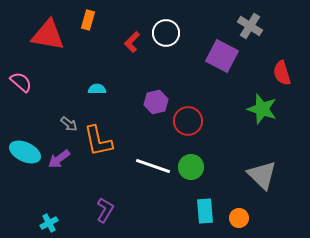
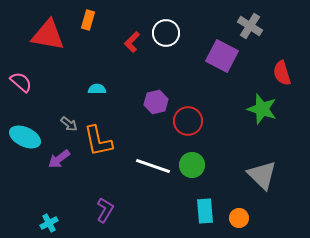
cyan ellipse: moved 15 px up
green circle: moved 1 px right, 2 px up
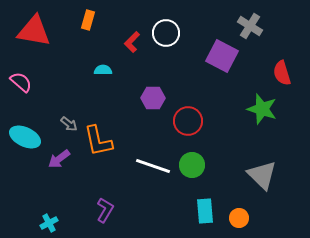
red triangle: moved 14 px left, 4 px up
cyan semicircle: moved 6 px right, 19 px up
purple hexagon: moved 3 px left, 4 px up; rotated 15 degrees clockwise
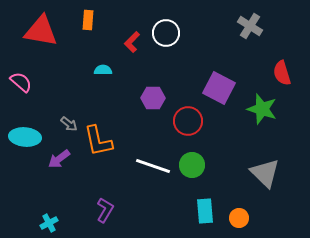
orange rectangle: rotated 12 degrees counterclockwise
red triangle: moved 7 px right
purple square: moved 3 px left, 32 px down
cyan ellipse: rotated 20 degrees counterclockwise
gray triangle: moved 3 px right, 2 px up
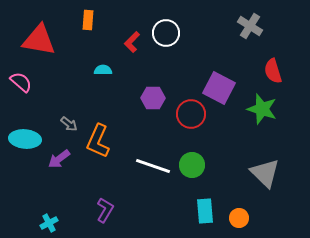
red triangle: moved 2 px left, 9 px down
red semicircle: moved 9 px left, 2 px up
red circle: moved 3 px right, 7 px up
cyan ellipse: moved 2 px down
orange L-shape: rotated 36 degrees clockwise
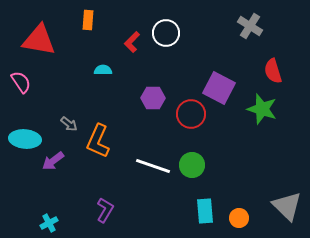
pink semicircle: rotated 15 degrees clockwise
purple arrow: moved 6 px left, 2 px down
gray triangle: moved 22 px right, 33 px down
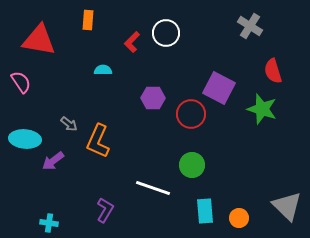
white line: moved 22 px down
cyan cross: rotated 36 degrees clockwise
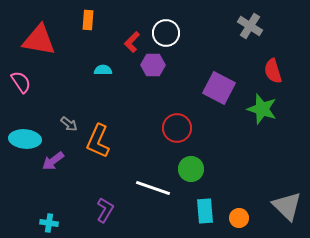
purple hexagon: moved 33 px up
red circle: moved 14 px left, 14 px down
green circle: moved 1 px left, 4 px down
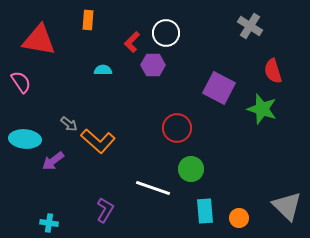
orange L-shape: rotated 72 degrees counterclockwise
